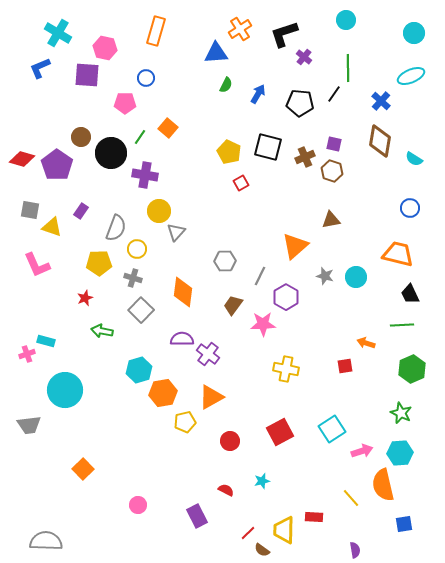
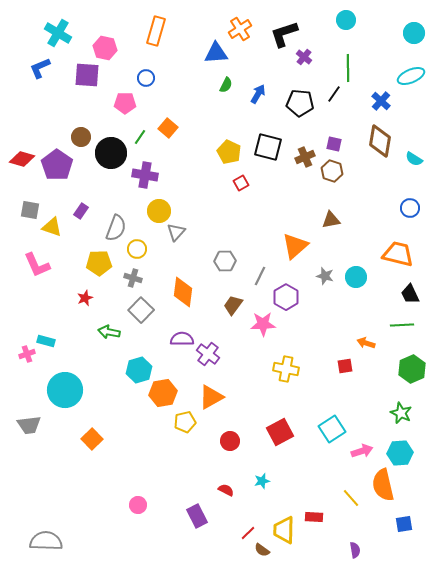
green arrow at (102, 331): moved 7 px right, 1 px down
orange square at (83, 469): moved 9 px right, 30 px up
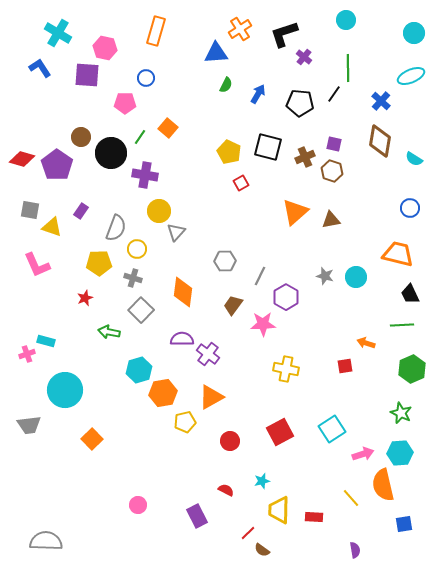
blue L-shape at (40, 68): rotated 80 degrees clockwise
orange triangle at (295, 246): moved 34 px up
pink arrow at (362, 451): moved 1 px right, 3 px down
yellow trapezoid at (284, 530): moved 5 px left, 20 px up
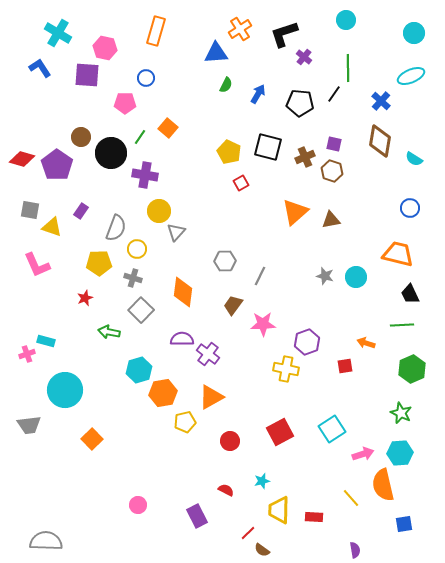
purple hexagon at (286, 297): moved 21 px right, 45 px down; rotated 10 degrees clockwise
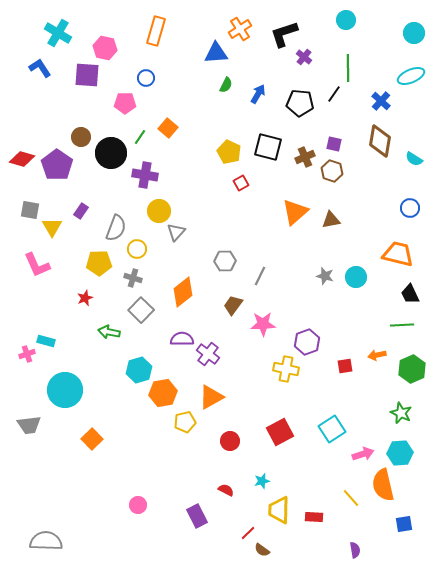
yellow triangle at (52, 227): rotated 40 degrees clockwise
orange diamond at (183, 292): rotated 44 degrees clockwise
orange arrow at (366, 343): moved 11 px right, 12 px down; rotated 30 degrees counterclockwise
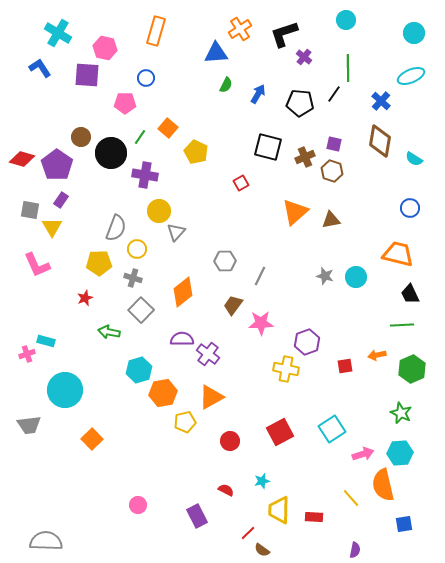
yellow pentagon at (229, 152): moved 33 px left
purple rectangle at (81, 211): moved 20 px left, 11 px up
pink star at (263, 324): moved 2 px left, 1 px up
purple semicircle at (355, 550): rotated 21 degrees clockwise
